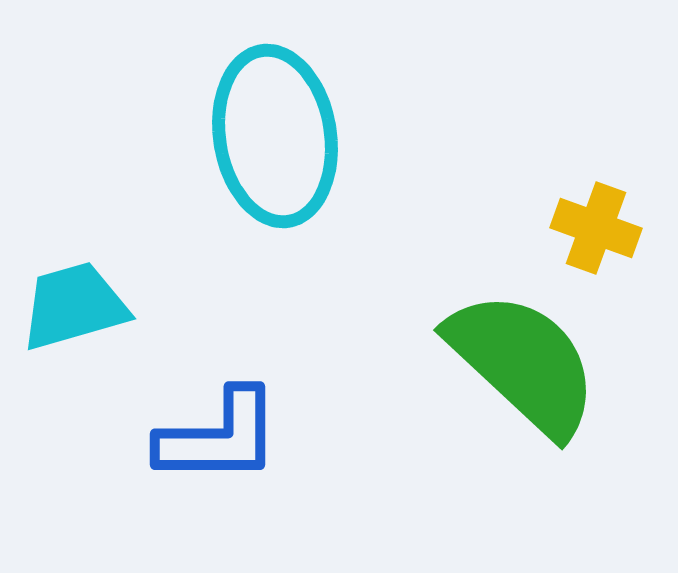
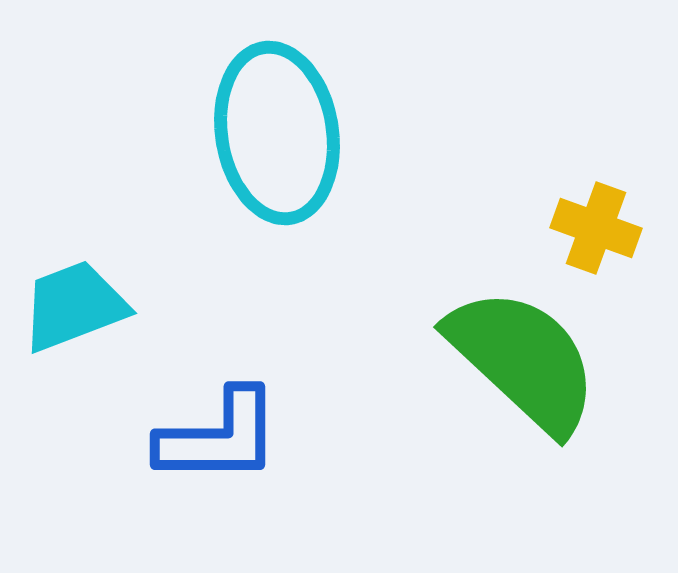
cyan ellipse: moved 2 px right, 3 px up
cyan trapezoid: rotated 5 degrees counterclockwise
green semicircle: moved 3 px up
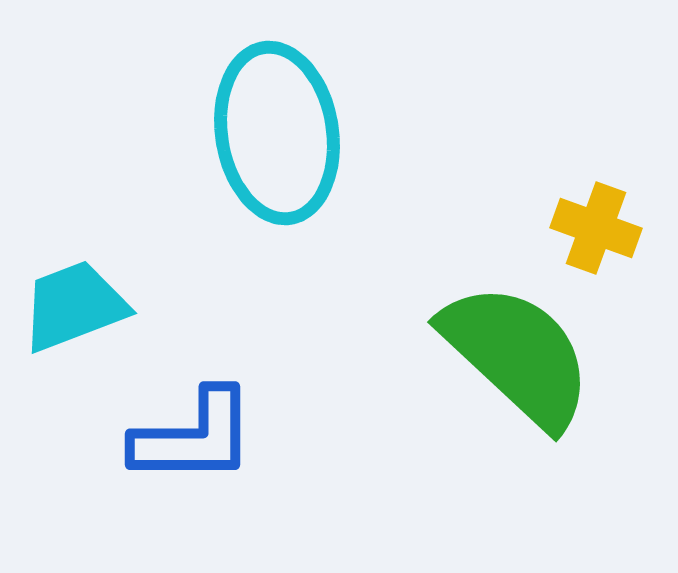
green semicircle: moved 6 px left, 5 px up
blue L-shape: moved 25 px left
